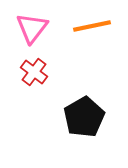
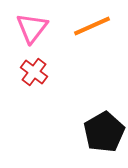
orange line: rotated 12 degrees counterclockwise
black pentagon: moved 20 px right, 15 px down
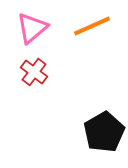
pink triangle: rotated 12 degrees clockwise
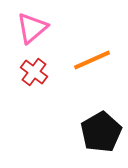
orange line: moved 34 px down
black pentagon: moved 3 px left
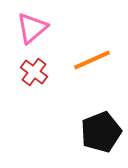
black pentagon: rotated 9 degrees clockwise
